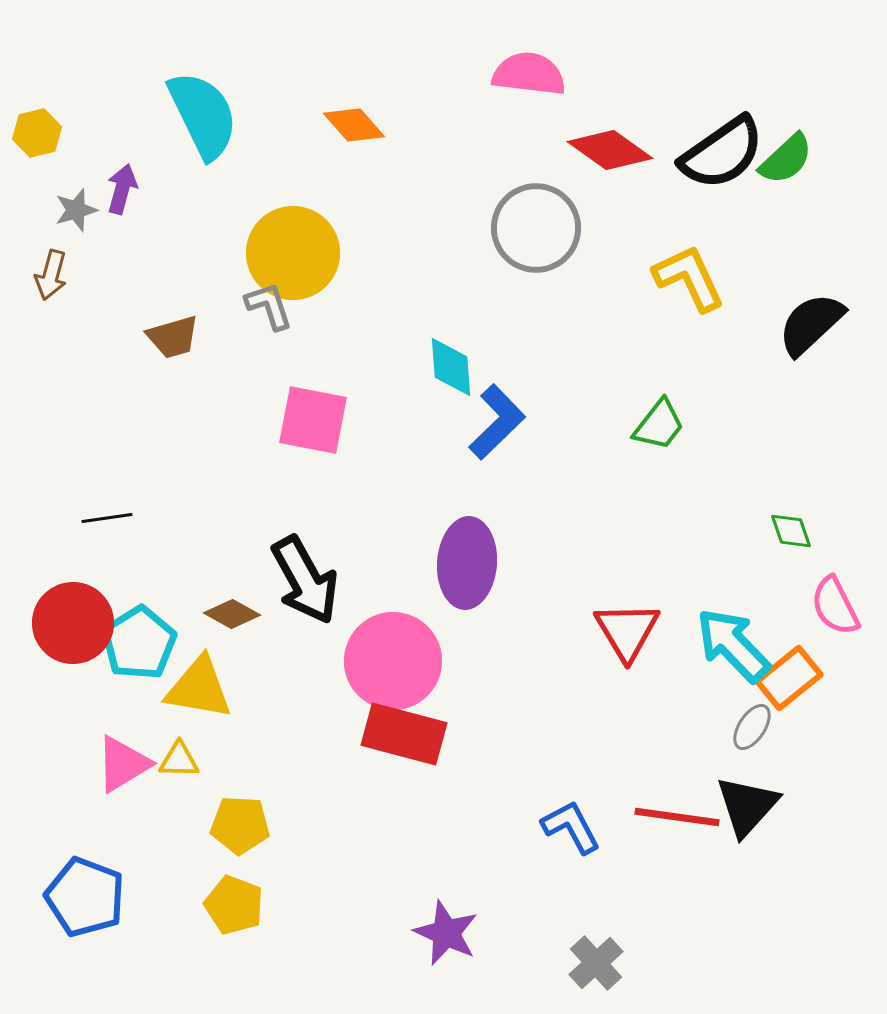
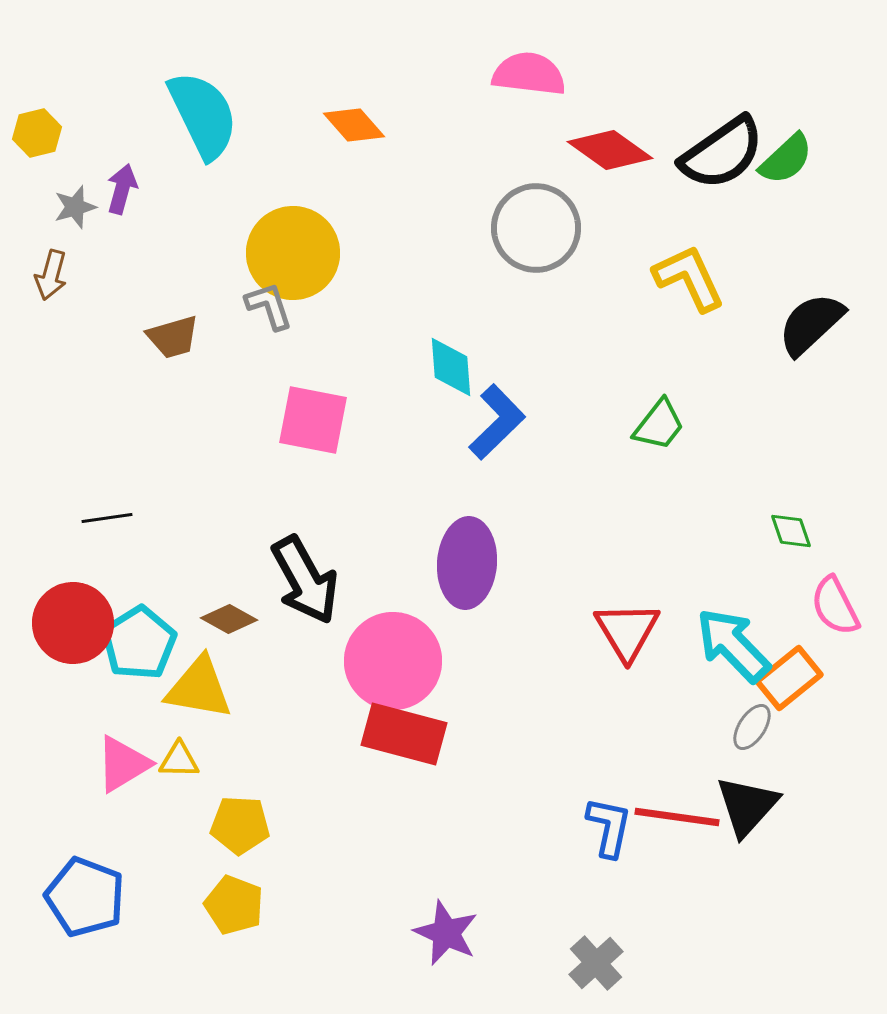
gray star at (76, 210): moved 1 px left, 3 px up
brown diamond at (232, 614): moved 3 px left, 5 px down
blue L-shape at (571, 827): moved 38 px right; rotated 40 degrees clockwise
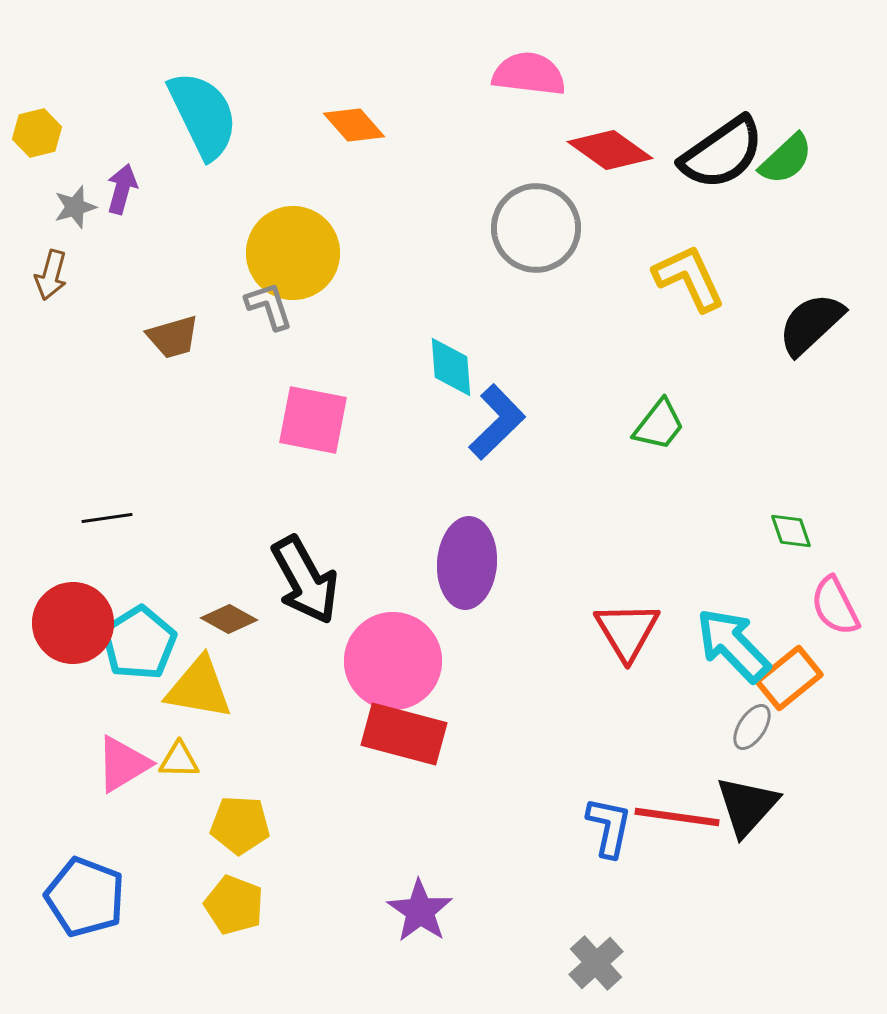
purple star at (446, 933): moved 26 px left, 22 px up; rotated 10 degrees clockwise
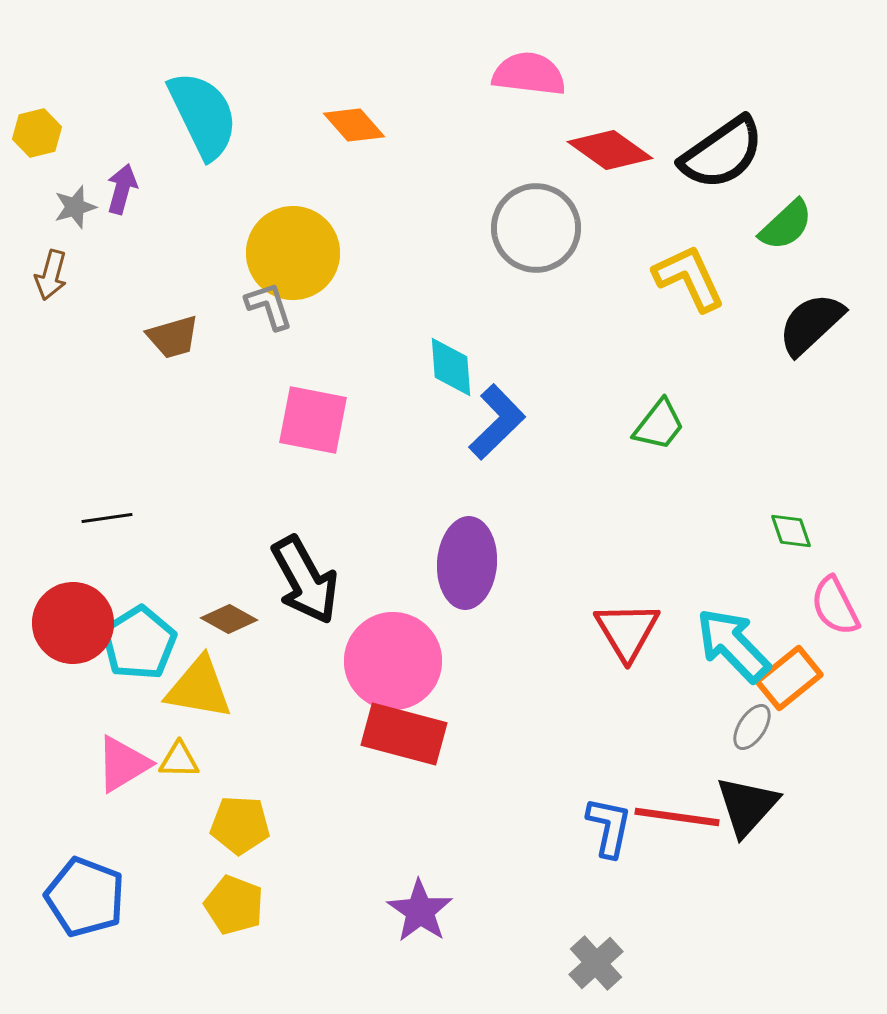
green semicircle at (786, 159): moved 66 px down
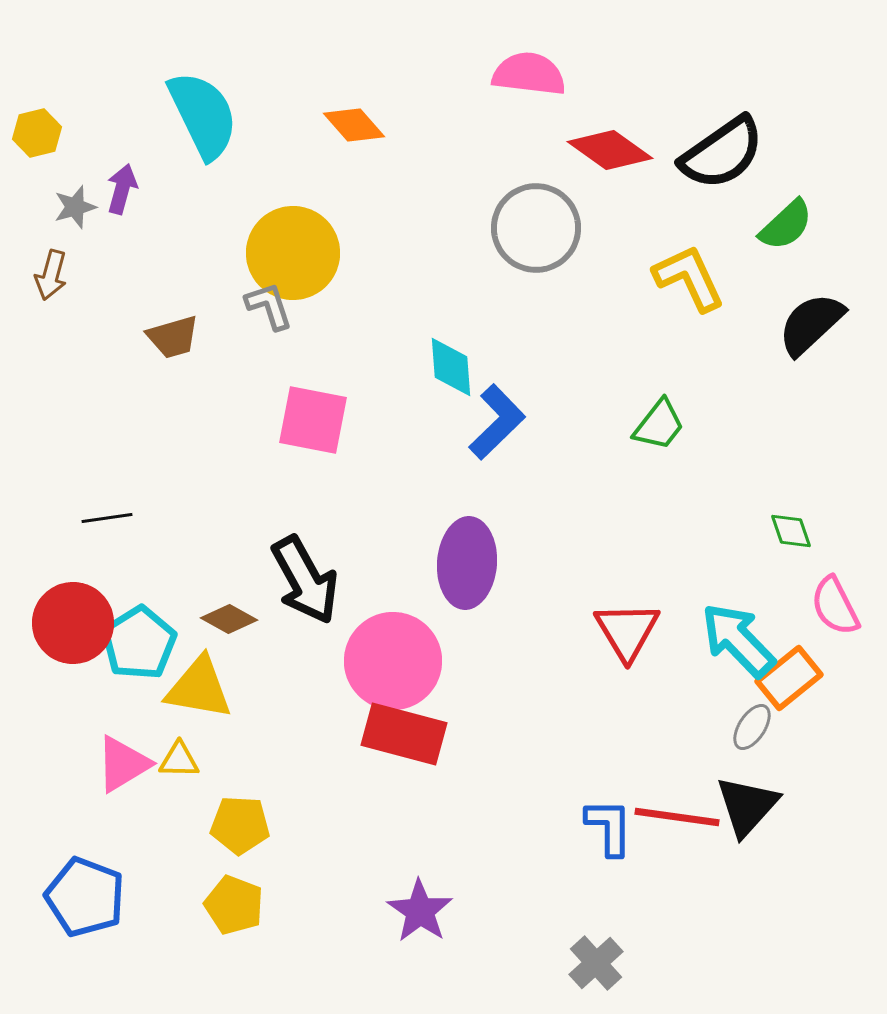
cyan arrow at (733, 645): moved 5 px right, 5 px up
blue L-shape at (609, 827): rotated 12 degrees counterclockwise
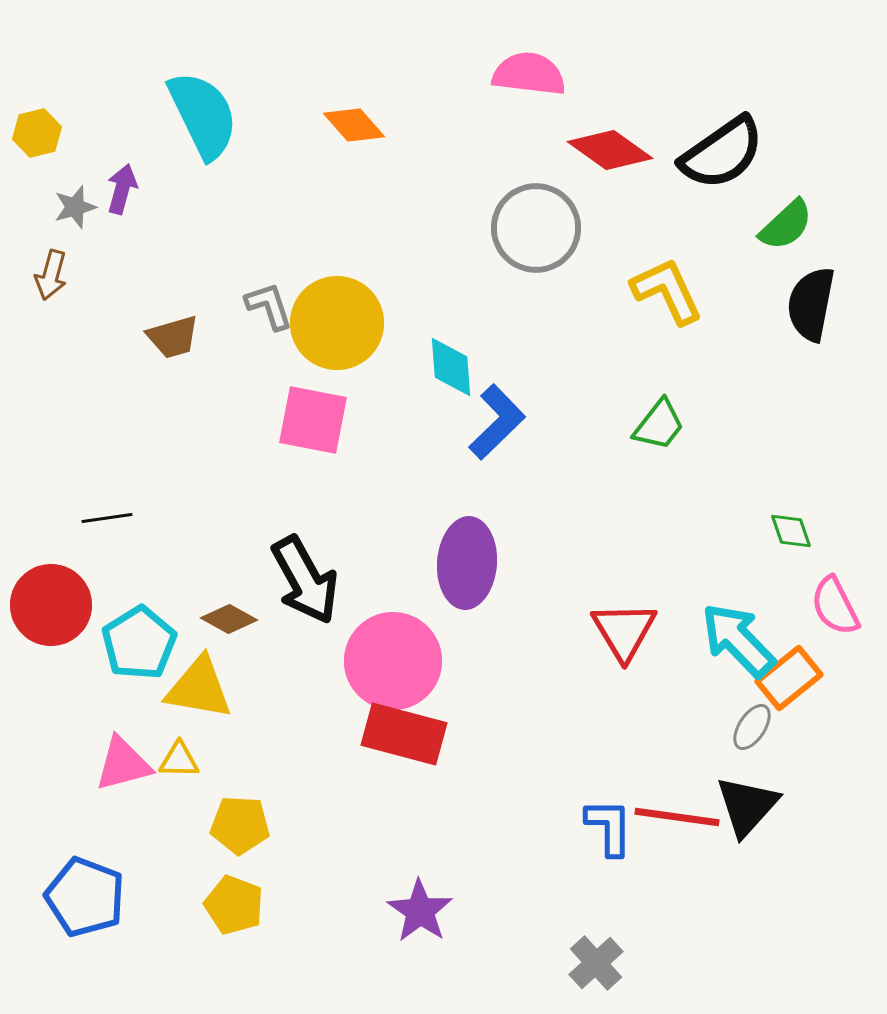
yellow circle at (293, 253): moved 44 px right, 70 px down
yellow L-shape at (689, 278): moved 22 px left, 13 px down
black semicircle at (811, 324): moved 20 px up; rotated 36 degrees counterclockwise
red circle at (73, 623): moved 22 px left, 18 px up
red triangle at (627, 631): moved 3 px left
pink triangle at (123, 764): rotated 16 degrees clockwise
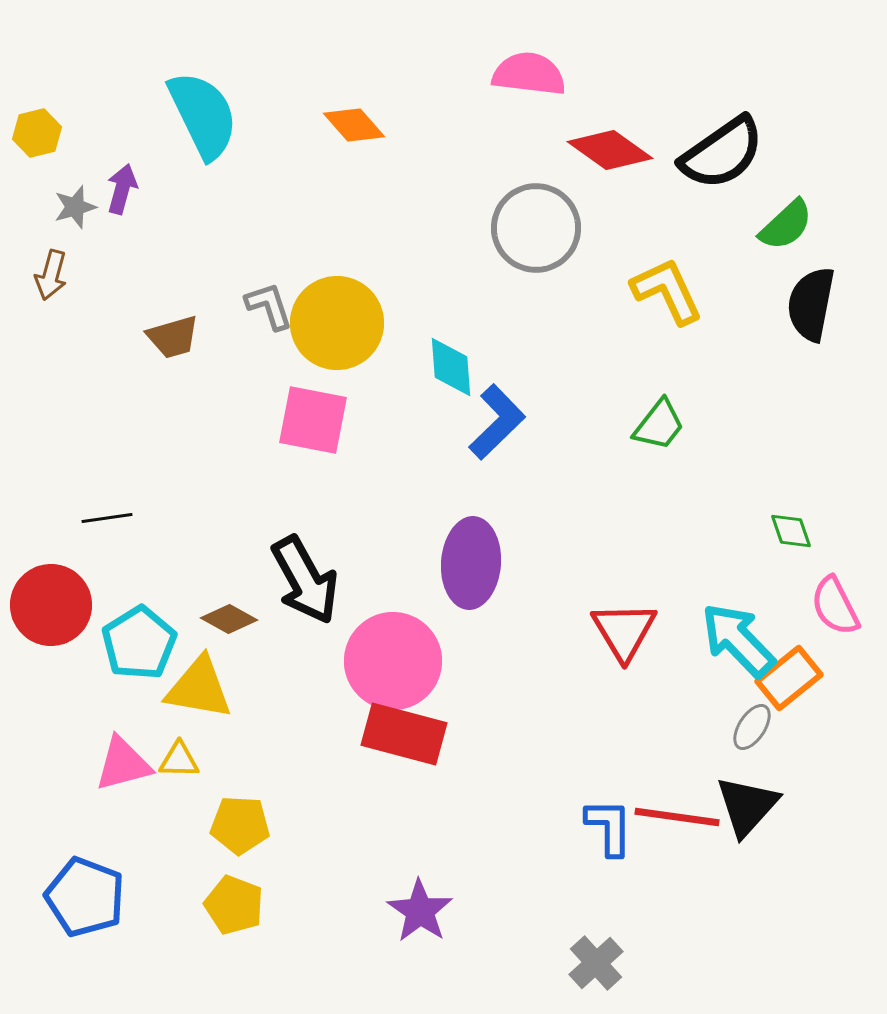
purple ellipse at (467, 563): moved 4 px right
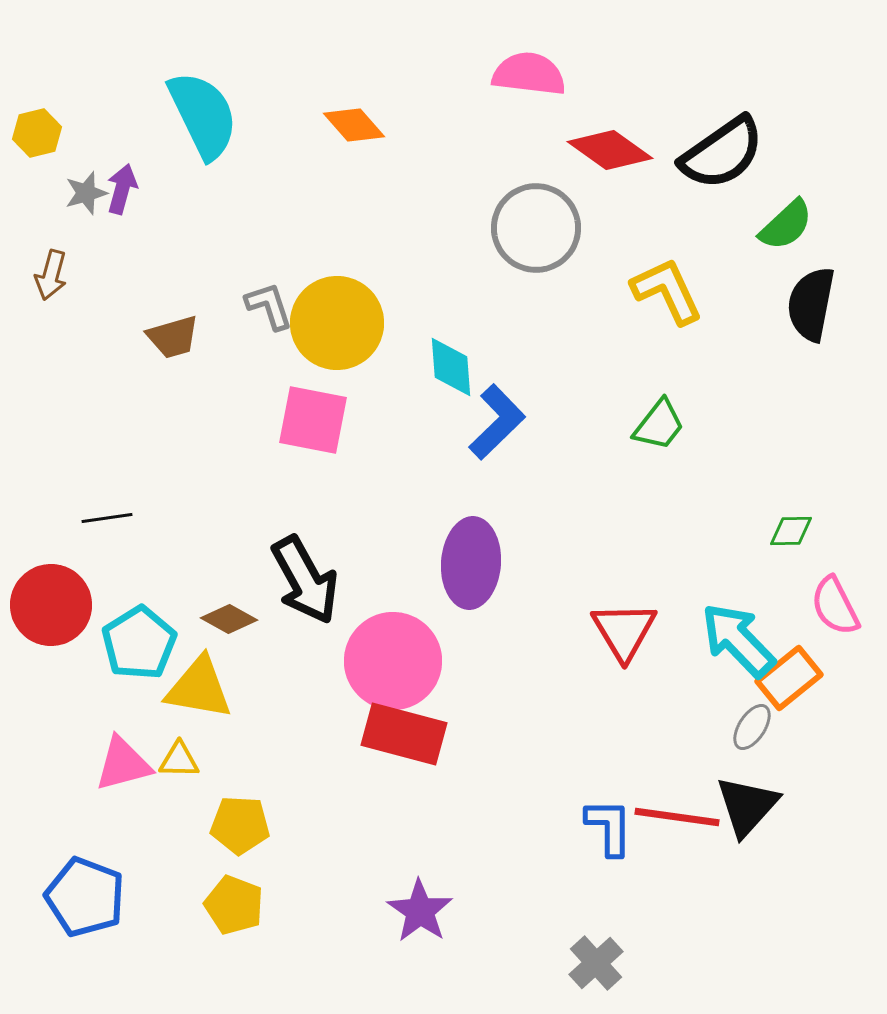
gray star at (75, 207): moved 11 px right, 14 px up
green diamond at (791, 531): rotated 72 degrees counterclockwise
